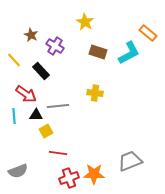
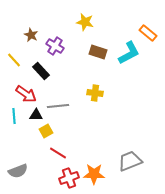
yellow star: rotated 18 degrees counterclockwise
red line: rotated 24 degrees clockwise
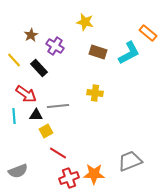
brown star: rotated 16 degrees clockwise
black rectangle: moved 2 px left, 3 px up
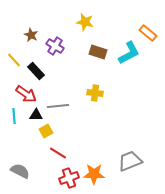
brown star: rotated 16 degrees counterclockwise
black rectangle: moved 3 px left, 3 px down
gray semicircle: moved 2 px right; rotated 132 degrees counterclockwise
